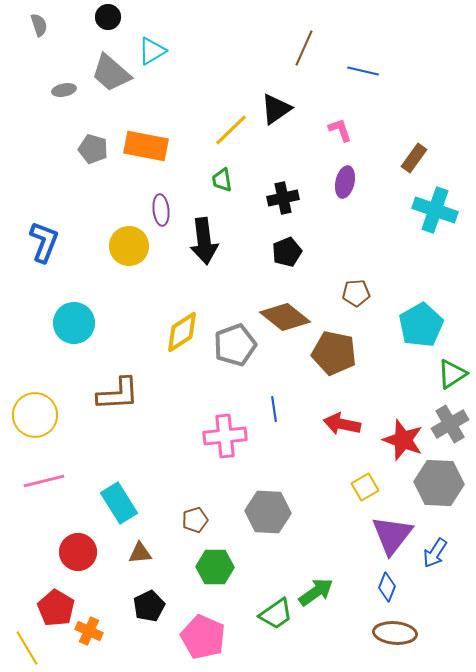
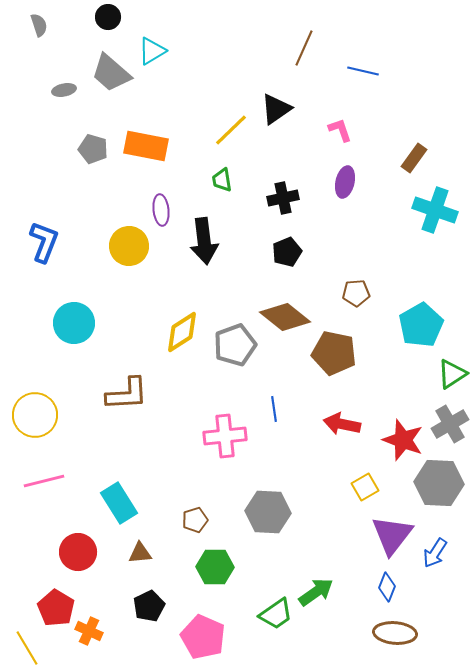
brown L-shape at (118, 394): moved 9 px right
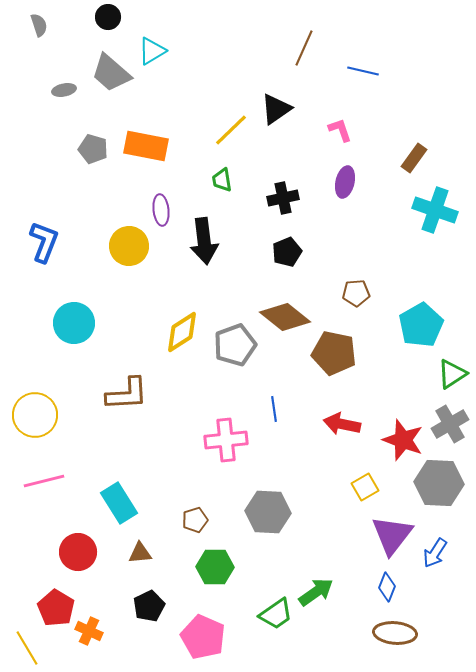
pink cross at (225, 436): moved 1 px right, 4 px down
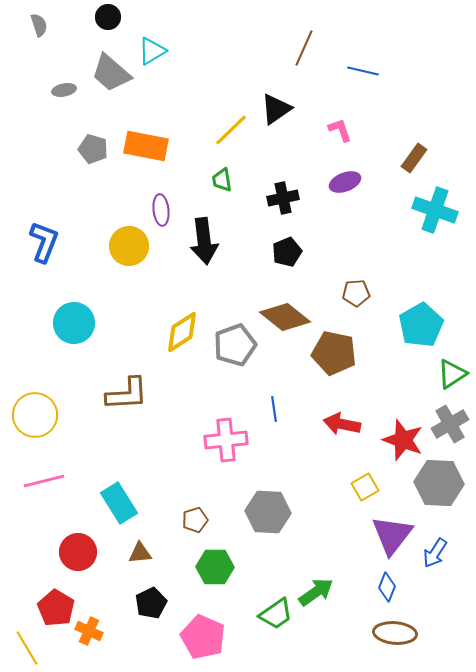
purple ellipse at (345, 182): rotated 56 degrees clockwise
black pentagon at (149, 606): moved 2 px right, 3 px up
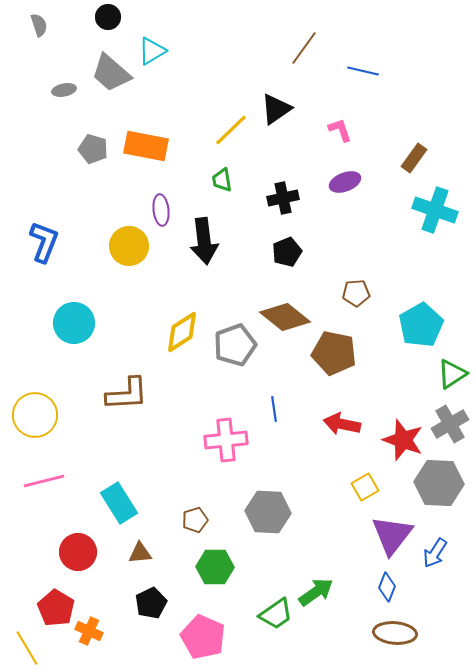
brown line at (304, 48): rotated 12 degrees clockwise
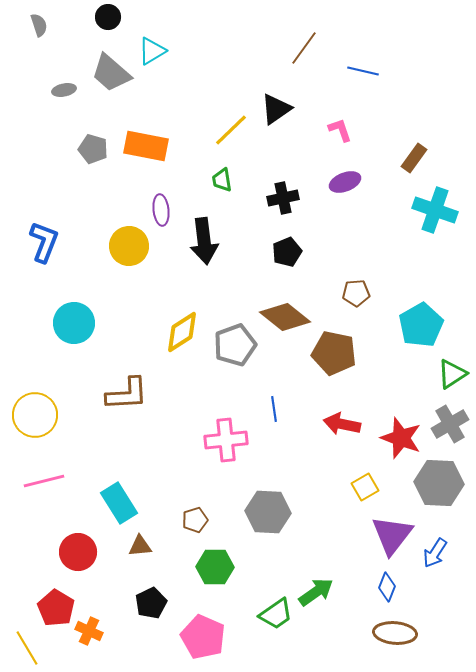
red star at (403, 440): moved 2 px left, 2 px up
brown triangle at (140, 553): moved 7 px up
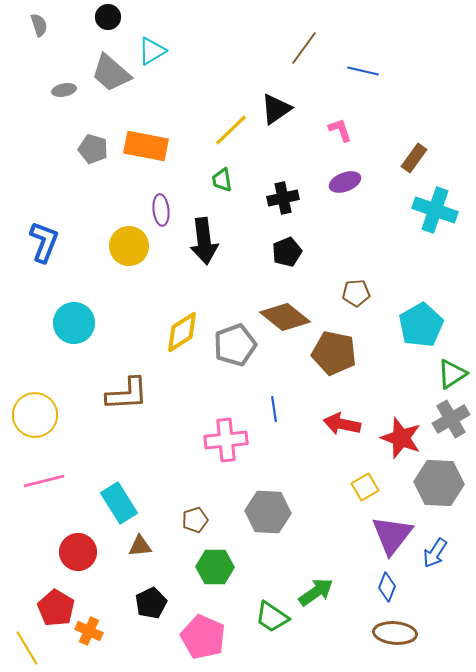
gray cross at (450, 424): moved 1 px right, 5 px up
green trapezoid at (276, 614): moved 4 px left, 3 px down; rotated 69 degrees clockwise
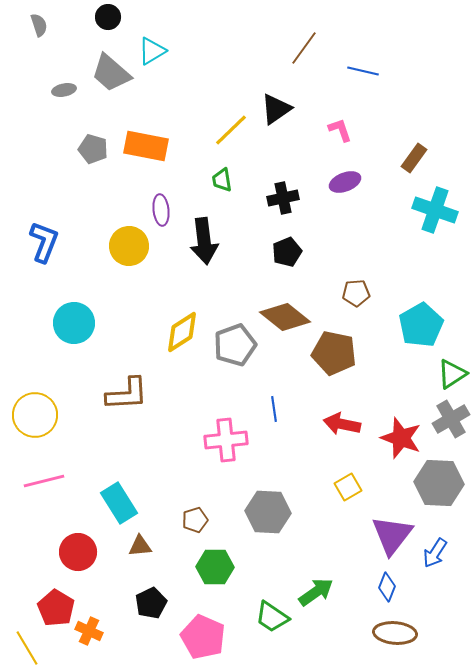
yellow square at (365, 487): moved 17 px left
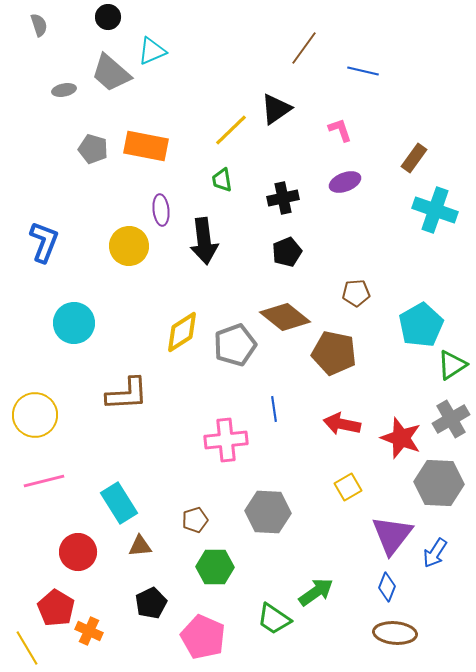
cyan triangle at (152, 51): rotated 8 degrees clockwise
green triangle at (452, 374): moved 9 px up
green trapezoid at (272, 617): moved 2 px right, 2 px down
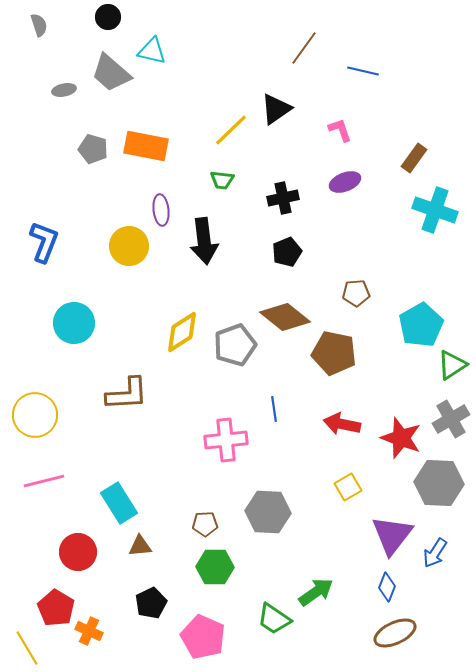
cyan triangle at (152, 51): rotated 36 degrees clockwise
green trapezoid at (222, 180): rotated 75 degrees counterclockwise
brown pentagon at (195, 520): moved 10 px right, 4 px down; rotated 15 degrees clockwise
brown ellipse at (395, 633): rotated 30 degrees counterclockwise
